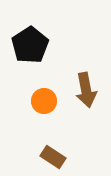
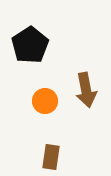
orange circle: moved 1 px right
brown rectangle: moved 2 px left; rotated 65 degrees clockwise
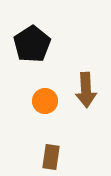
black pentagon: moved 2 px right, 1 px up
brown arrow: rotated 8 degrees clockwise
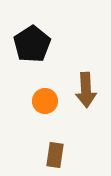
brown rectangle: moved 4 px right, 2 px up
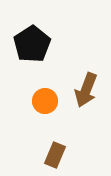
brown arrow: rotated 24 degrees clockwise
brown rectangle: rotated 15 degrees clockwise
